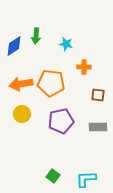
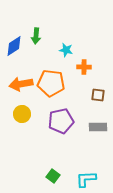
cyan star: moved 6 px down
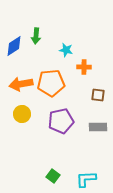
orange pentagon: rotated 12 degrees counterclockwise
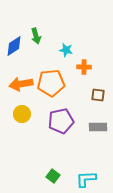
green arrow: rotated 21 degrees counterclockwise
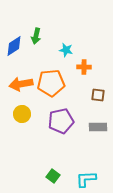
green arrow: rotated 28 degrees clockwise
